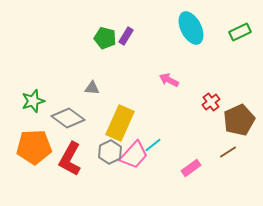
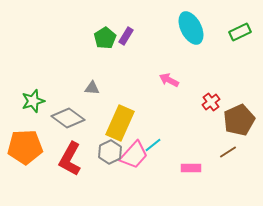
green pentagon: rotated 25 degrees clockwise
orange pentagon: moved 9 px left
pink rectangle: rotated 36 degrees clockwise
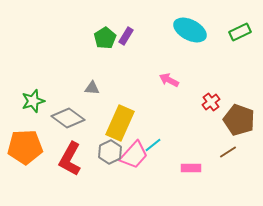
cyan ellipse: moved 1 px left, 2 px down; rotated 36 degrees counterclockwise
brown pentagon: rotated 28 degrees counterclockwise
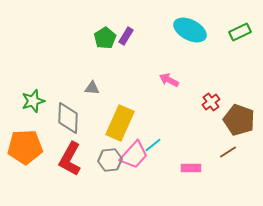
gray diamond: rotated 56 degrees clockwise
gray hexagon: moved 8 px down; rotated 20 degrees clockwise
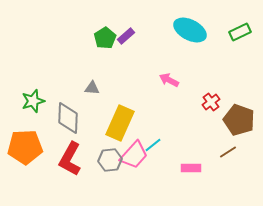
purple rectangle: rotated 18 degrees clockwise
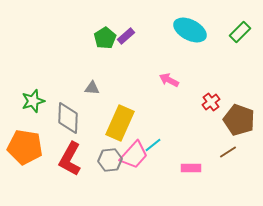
green rectangle: rotated 20 degrees counterclockwise
orange pentagon: rotated 12 degrees clockwise
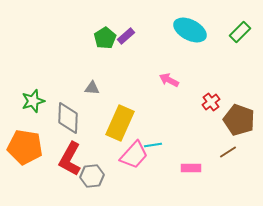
cyan line: rotated 30 degrees clockwise
gray hexagon: moved 18 px left, 16 px down
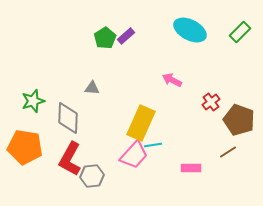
pink arrow: moved 3 px right
yellow rectangle: moved 21 px right
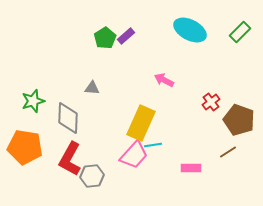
pink arrow: moved 8 px left
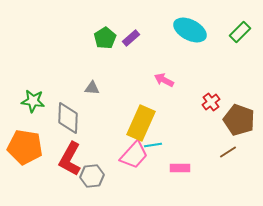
purple rectangle: moved 5 px right, 2 px down
green star: rotated 25 degrees clockwise
pink rectangle: moved 11 px left
